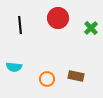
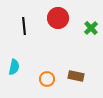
black line: moved 4 px right, 1 px down
cyan semicircle: rotated 84 degrees counterclockwise
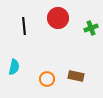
green cross: rotated 24 degrees clockwise
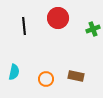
green cross: moved 2 px right, 1 px down
cyan semicircle: moved 5 px down
orange circle: moved 1 px left
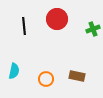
red circle: moved 1 px left, 1 px down
cyan semicircle: moved 1 px up
brown rectangle: moved 1 px right
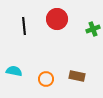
cyan semicircle: rotated 91 degrees counterclockwise
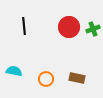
red circle: moved 12 px right, 8 px down
brown rectangle: moved 2 px down
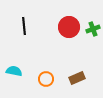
brown rectangle: rotated 35 degrees counterclockwise
